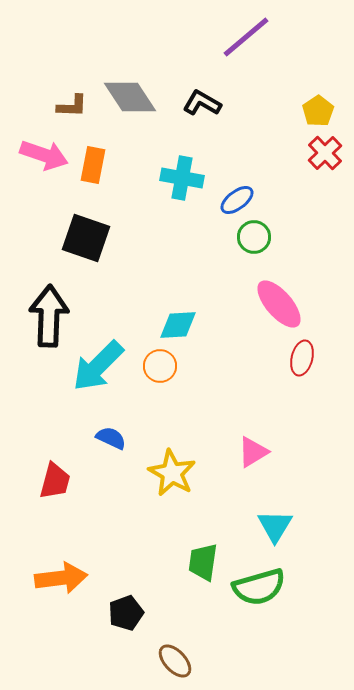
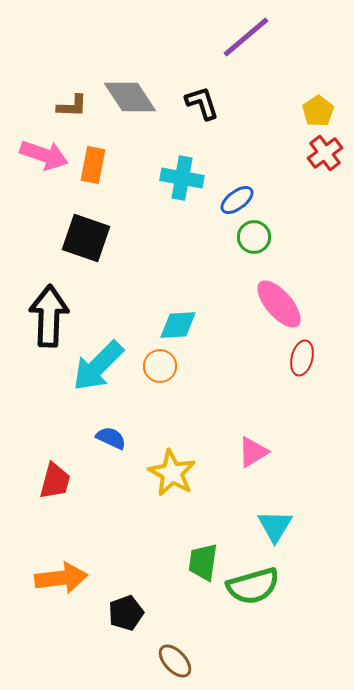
black L-shape: rotated 42 degrees clockwise
red cross: rotated 8 degrees clockwise
green semicircle: moved 6 px left, 1 px up
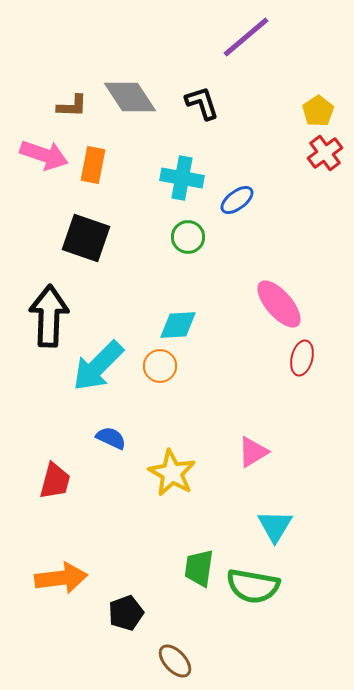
green circle: moved 66 px left
green trapezoid: moved 4 px left, 6 px down
green semicircle: rotated 26 degrees clockwise
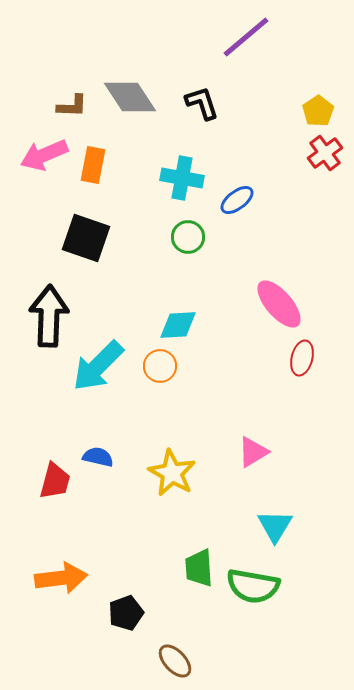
pink arrow: rotated 138 degrees clockwise
blue semicircle: moved 13 px left, 19 px down; rotated 12 degrees counterclockwise
green trapezoid: rotated 12 degrees counterclockwise
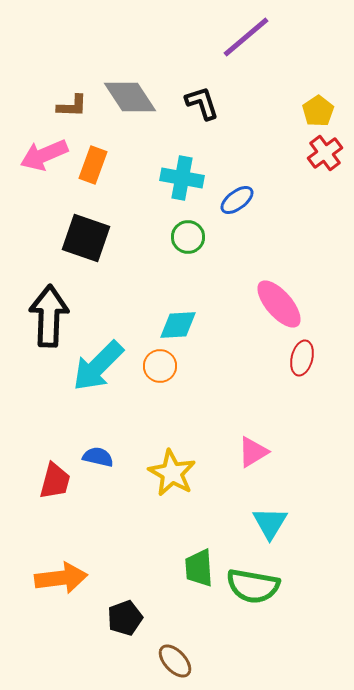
orange rectangle: rotated 9 degrees clockwise
cyan triangle: moved 5 px left, 3 px up
black pentagon: moved 1 px left, 5 px down
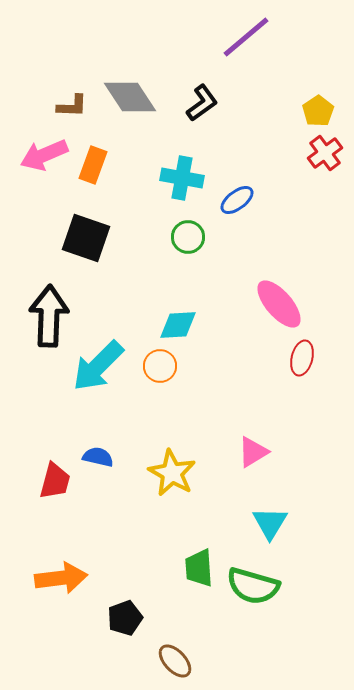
black L-shape: rotated 72 degrees clockwise
green semicircle: rotated 6 degrees clockwise
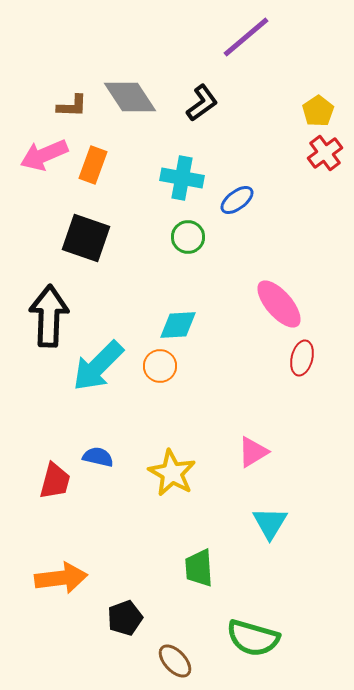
green semicircle: moved 52 px down
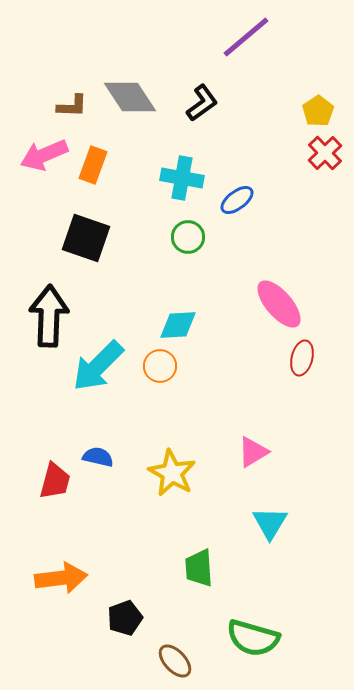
red cross: rotated 8 degrees counterclockwise
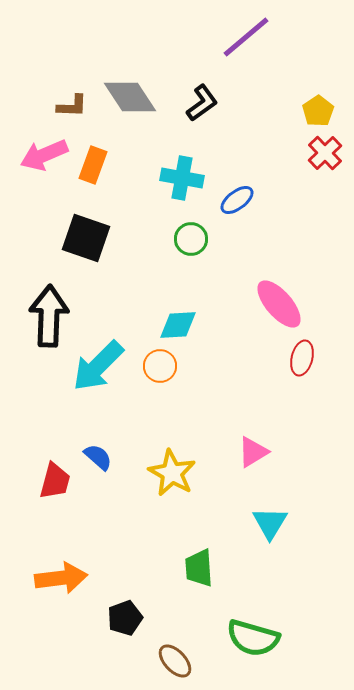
green circle: moved 3 px right, 2 px down
blue semicircle: rotated 28 degrees clockwise
